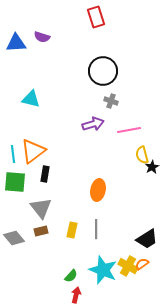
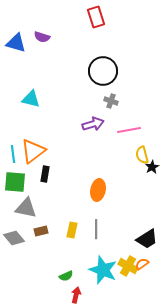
blue triangle: rotated 20 degrees clockwise
gray triangle: moved 15 px left; rotated 40 degrees counterclockwise
green semicircle: moved 5 px left; rotated 24 degrees clockwise
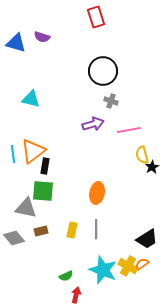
black rectangle: moved 8 px up
green square: moved 28 px right, 9 px down
orange ellipse: moved 1 px left, 3 px down
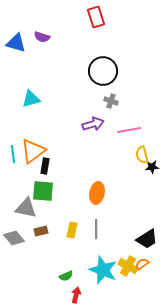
cyan triangle: rotated 30 degrees counterclockwise
black star: rotated 24 degrees clockwise
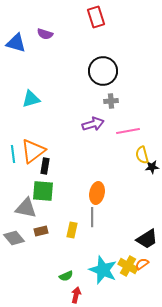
purple semicircle: moved 3 px right, 3 px up
gray cross: rotated 24 degrees counterclockwise
pink line: moved 1 px left, 1 px down
gray line: moved 4 px left, 12 px up
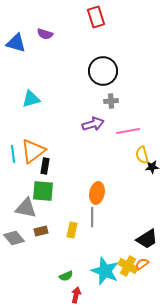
cyan star: moved 2 px right, 1 px down
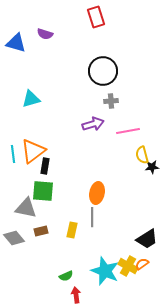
red arrow: rotated 21 degrees counterclockwise
